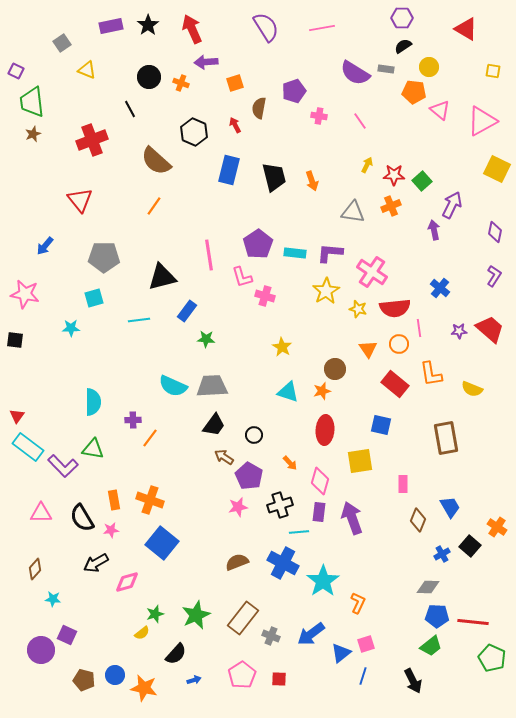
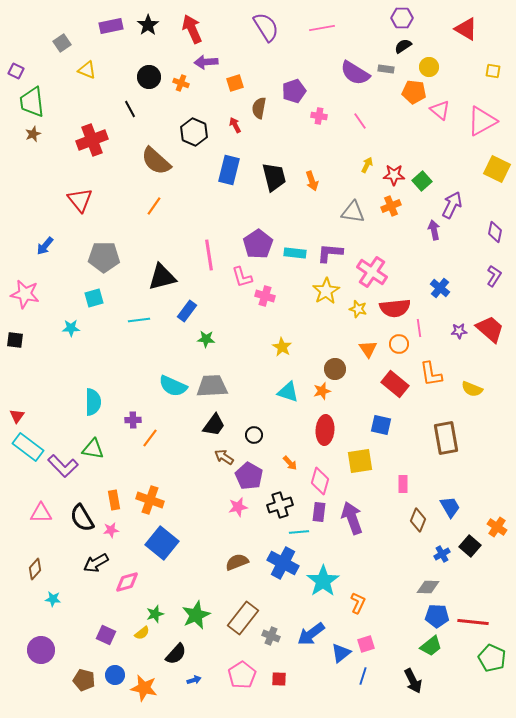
purple square at (67, 635): moved 39 px right
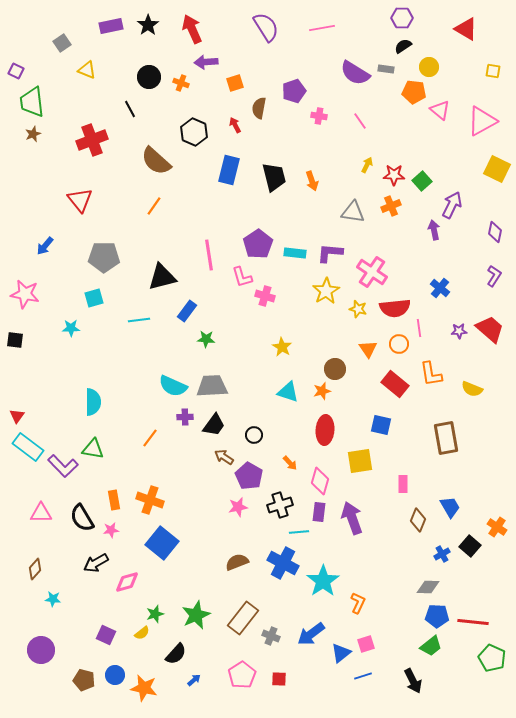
purple cross at (133, 420): moved 52 px right, 3 px up
blue line at (363, 676): rotated 54 degrees clockwise
blue arrow at (194, 680): rotated 24 degrees counterclockwise
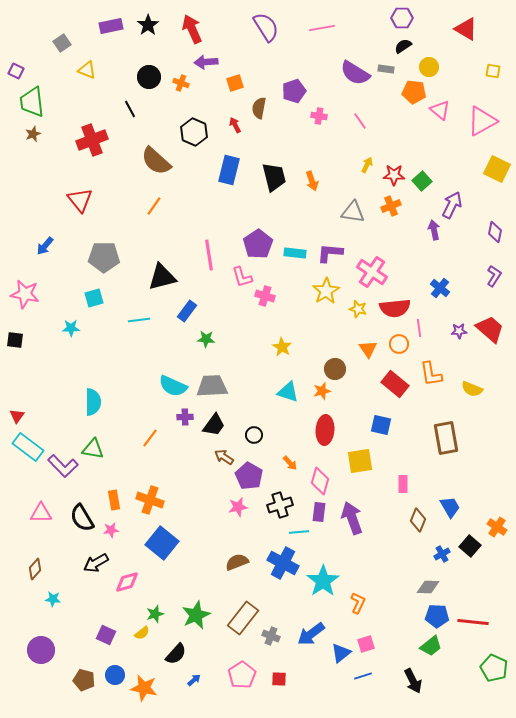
green pentagon at (492, 658): moved 2 px right, 10 px down
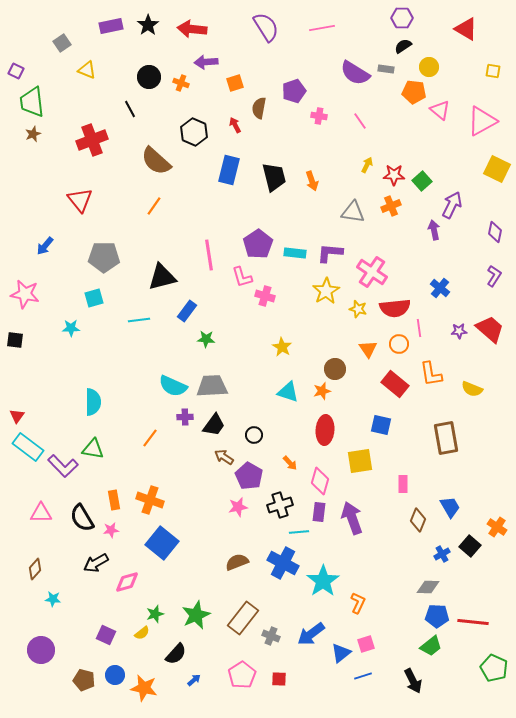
red arrow at (192, 29): rotated 60 degrees counterclockwise
